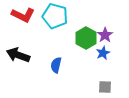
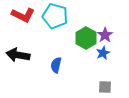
black arrow: rotated 10 degrees counterclockwise
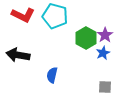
blue semicircle: moved 4 px left, 10 px down
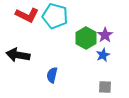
red L-shape: moved 4 px right
blue star: moved 2 px down
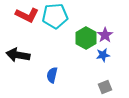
cyan pentagon: rotated 20 degrees counterclockwise
blue star: rotated 16 degrees clockwise
gray square: rotated 24 degrees counterclockwise
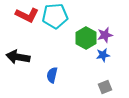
purple star: rotated 21 degrees clockwise
black arrow: moved 2 px down
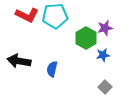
purple star: moved 7 px up
black arrow: moved 1 px right, 4 px down
blue semicircle: moved 6 px up
gray square: rotated 24 degrees counterclockwise
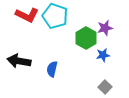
cyan pentagon: rotated 25 degrees clockwise
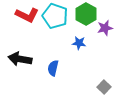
green hexagon: moved 24 px up
blue star: moved 24 px left, 12 px up; rotated 16 degrees clockwise
black arrow: moved 1 px right, 2 px up
blue semicircle: moved 1 px right, 1 px up
gray square: moved 1 px left
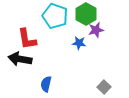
red L-shape: moved 24 px down; rotated 55 degrees clockwise
purple star: moved 9 px left, 2 px down
blue semicircle: moved 7 px left, 16 px down
